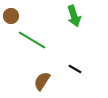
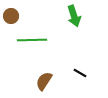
green line: rotated 32 degrees counterclockwise
black line: moved 5 px right, 4 px down
brown semicircle: moved 2 px right
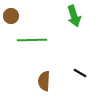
brown semicircle: rotated 30 degrees counterclockwise
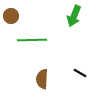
green arrow: rotated 40 degrees clockwise
brown semicircle: moved 2 px left, 2 px up
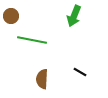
green line: rotated 12 degrees clockwise
black line: moved 1 px up
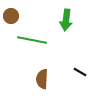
green arrow: moved 8 px left, 4 px down; rotated 15 degrees counterclockwise
